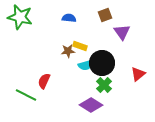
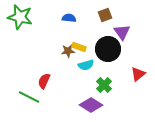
yellow rectangle: moved 1 px left, 1 px down
black circle: moved 6 px right, 14 px up
green line: moved 3 px right, 2 px down
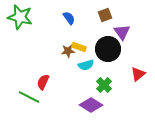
blue semicircle: rotated 48 degrees clockwise
red semicircle: moved 1 px left, 1 px down
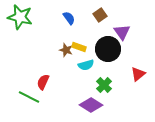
brown square: moved 5 px left; rotated 16 degrees counterclockwise
brown star: moved 2 px left, 1 px up; rotated 24 degrees clockwise
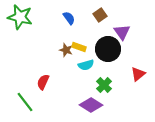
green line: moved 4 px left, 5 px down; rotated 25 degrees clockwise
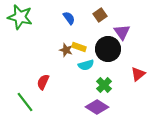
purple diamond: moved 6 px right, 2 px down
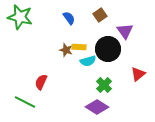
purple triangle: moved 3 px right, 1 px up
yellow rectangle: rotated 16 degrees counterclockwise
cyan semicircle: moved 2 px right, 4 px up
red semicircle: moved 2 px left
green line: rotated 25 degrees counterclockwise
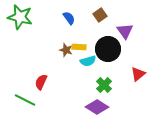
green line: moved 2 px up
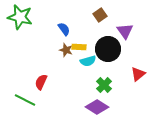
blue semicircle: moved 5 px left, 11 px down
